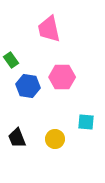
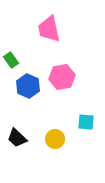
pink hexagon: rotated 10 degrees counterclockwise
blue hexagon: rotated 15 degrees clockwise
black trapezoid: rotated 25 degrees counterclockwise
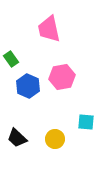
green rectangle: moved 1 px up
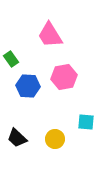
pink trapezoid: moved 1 px right, 6 px down; rotated 20 degrees counterclockwise
pink hexagon: moved 2 px right
blue hexagon: rotated 20 degrees counterclockwise
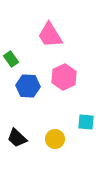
pink hexagon: rotated 15 degrees counterclockwise
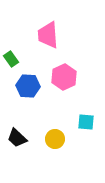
pink trapezoid: moved 2 px left; rotated 28 degrees clockwise
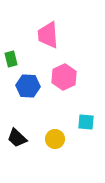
green rectangle: rotated 21 degrees clockwise
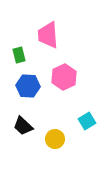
green rectangle: moved 8 px right, 4 px up
cyan square: moved 1 px right, 1 px up; rotated 36 degrees counterclockwise
black trapezoid: moved 6 px right, 12 px up
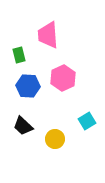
pink hexagon: moved 1 px left, 1 px down
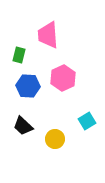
green rectangle: rotated 28 degrees clockwise
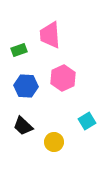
pink trapezoid: moved 2 px right
green rectangle: moved 5 px up; rotated 56 degrees clockwise
blue hexagon: moved 2 px left
yellow circle: moved 1 px left, 3 px down
